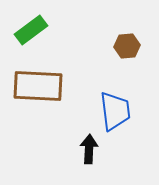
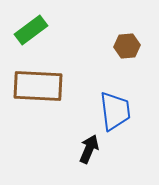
black arrow: rotated 20 degrees clockwise
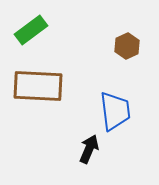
brown hexagon: rotated 20 degrees counterclockwise
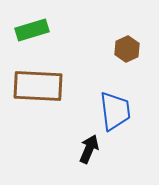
green rectangle: moved 1 px right; rotated 20 degrees clockwise
brown hexagon: moved 3 px down
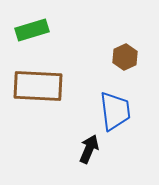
brown hexagon: moved 2 px left, 8 px down
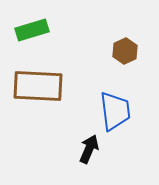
brown hexagon: moved 6 px up
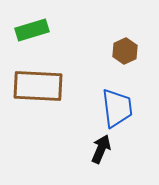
blue trapezoid: moved 2 px right, 3 px up
black arrow: moved 12 px right
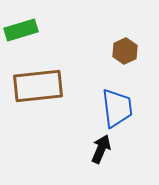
green rectangle: moved 11 px left
brown rectangle: rotated 9 degrees counterclockwise
